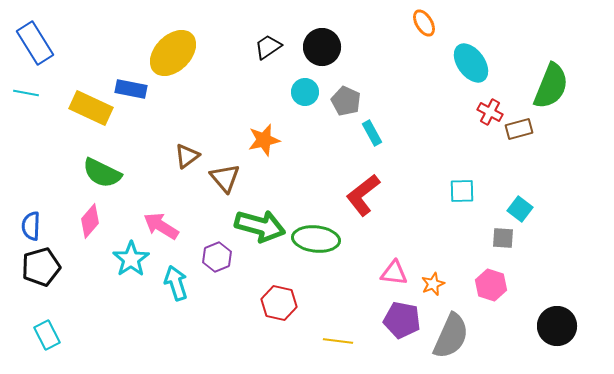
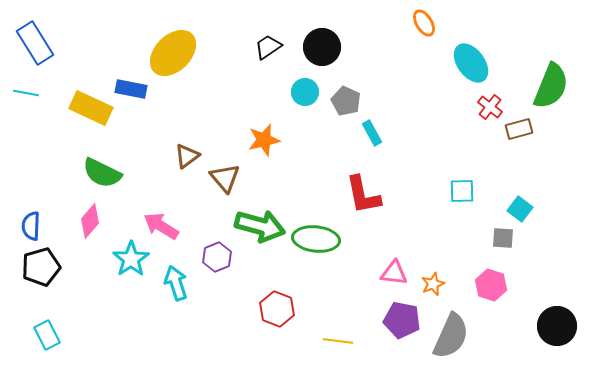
red cross at (490, 112): moved 5 px up; rotated 10 degrees clockwise
red L-shape at (363, 195): rotated 63 degrees counterclockwise
red hexagon at (279, 303): moved 2 px left, 6 px down; rotated 8 degrees clockwise
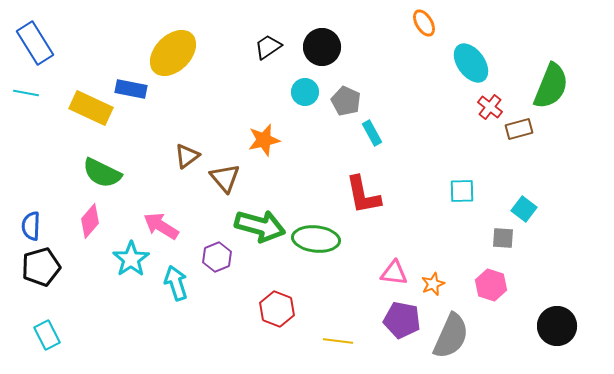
cyan square at (520, 209): moved 4 px right
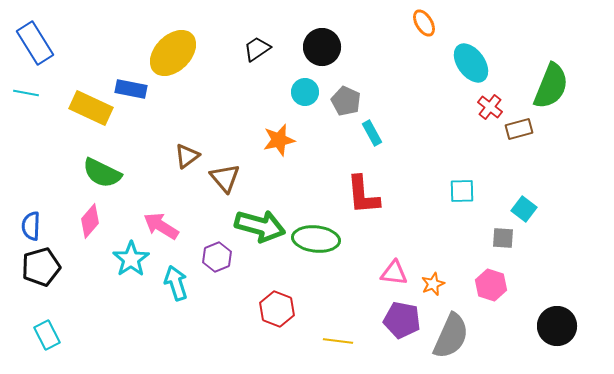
black trapezoid at (268, 47): moved 11 px left, 2 px down
orange star at (264, 140): moved 15 px right
red L-shape at (363, 195): rotated 6 degrees clockwise
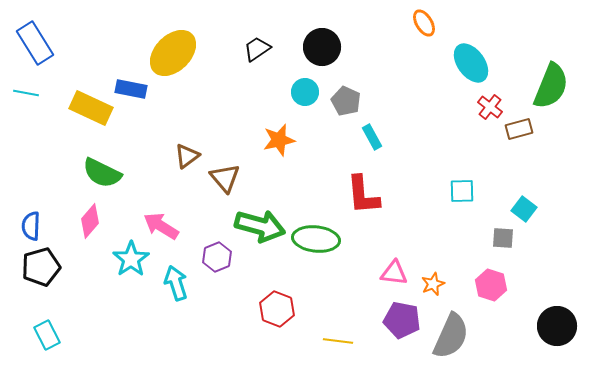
cyan rectangle at (372, 133): moved 4 px down
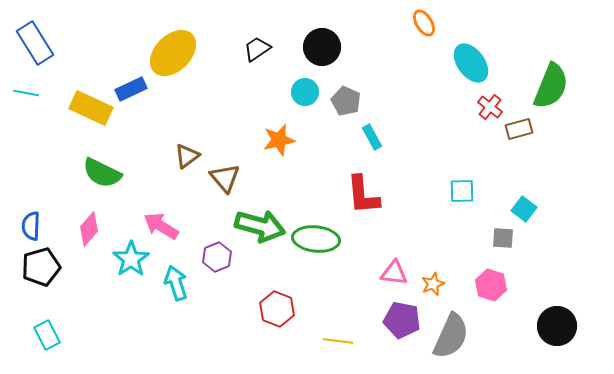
blue rectangle at (131, 89): rotated 36 degrees counterclockwise
pink diamond at (90, 221): moved 1 px left, 8 px down
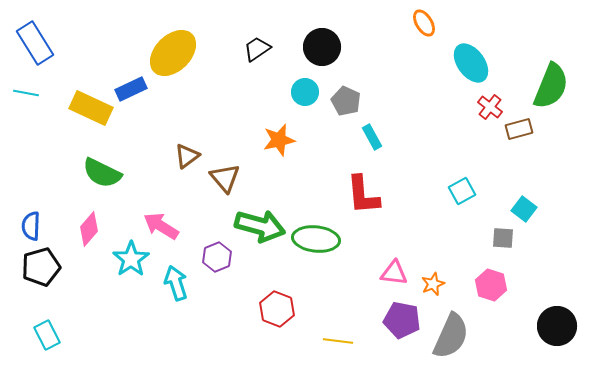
cyan square at (462, 191): rotated 28 degrees counterclockwise
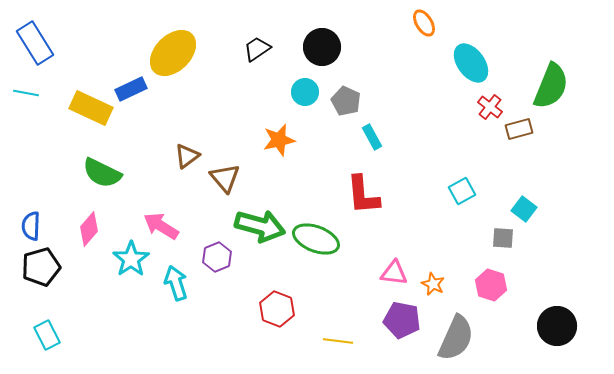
green ellipse at (316, 239): rotated 15 degrees clockwise
orange star at (433, 284): rotated 25 degrees counterclockwise
gray semicircle at (451, 336): moved 5 px right, 2 px down
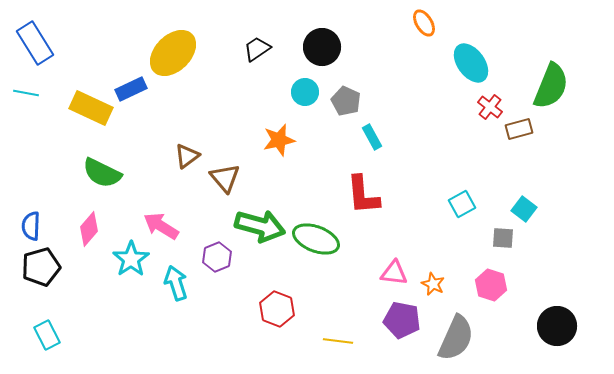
cyan square at (462, 191): moved 13 px down
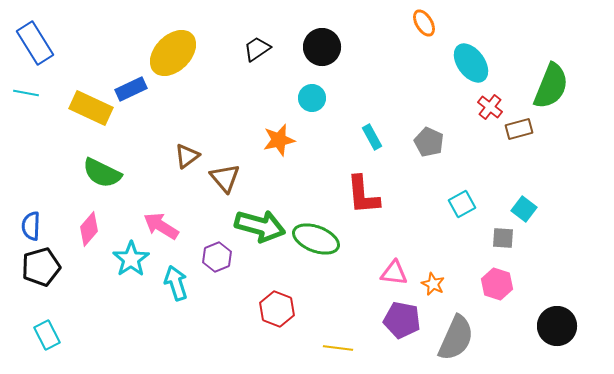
cyan circle at (305, 92): moved 7 px right, 6 px down
gray pentagon at (346, 101): moved 83 px right, 41 px down
pink hexagon at (491, 285): moved 6 px right, 1 px up
yellow line at (338, 341): moved 7 px down
